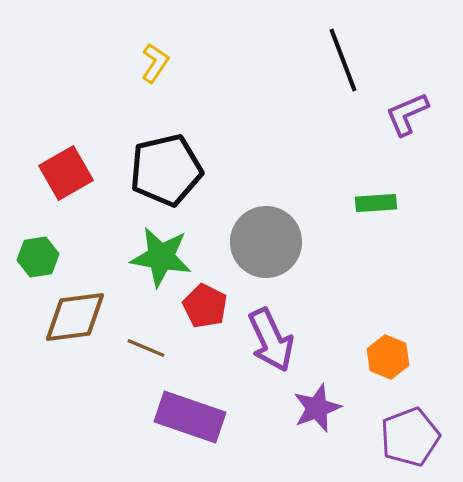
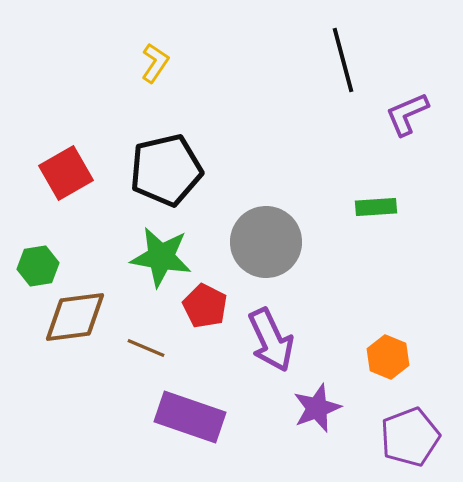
black line: rotated 6 degrees clockwise
green rectangle: moved 4 px down
green hexagon: moved 9 px down
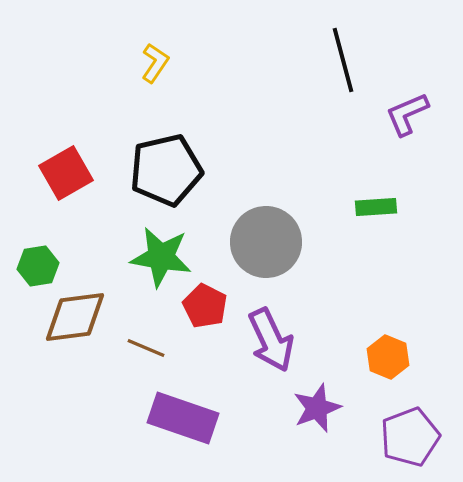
purple rectangle: moved 7 px left, 1 px down
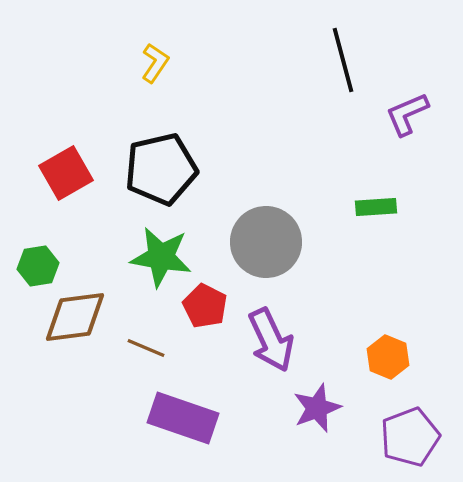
black pentagon: moved 5 px left, 1 px up
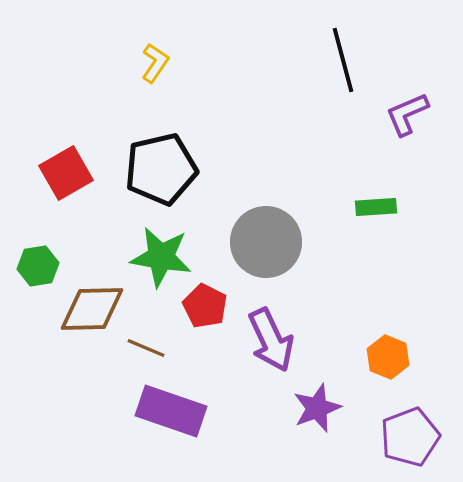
brown diamond: moved 17 px right, 8 px up; rotated 6 degrees clockwise
purple rectangle: moved 12 px left, 7 px up
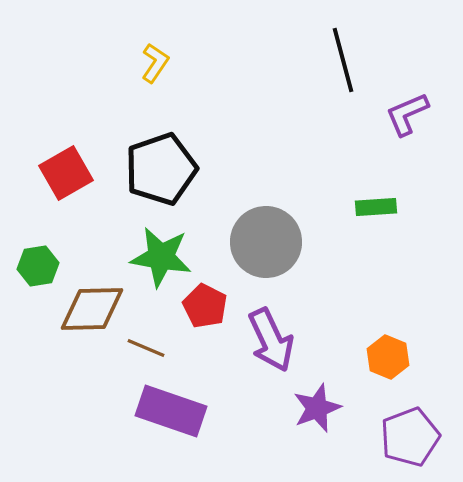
black pentagon: rotated 6 degrees counterclockwise
